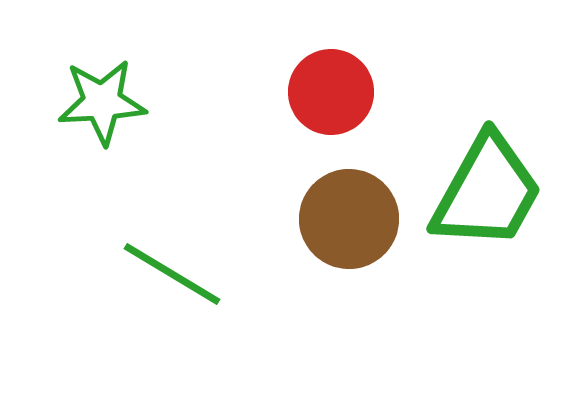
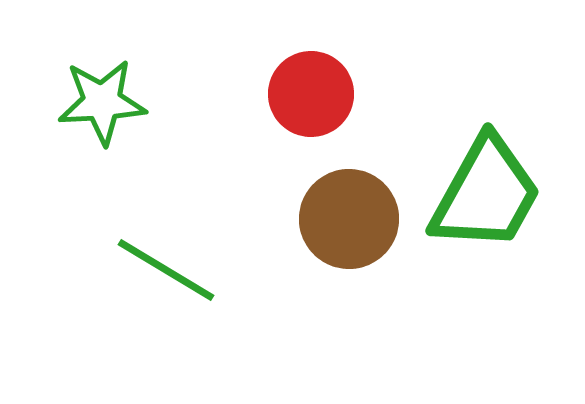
red circle: moved 20 px left, 2 px down
green trapezoid: moved 1 px left, 2 px down
green line: moved 6 px left, 4 px up
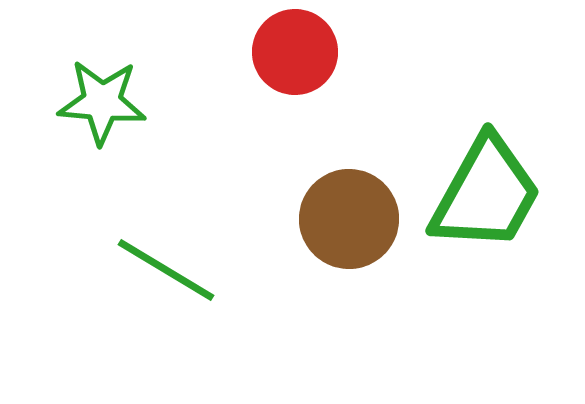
red circle: moved 16 px left, 42 px up
green star: rotated 8 degrees clockwise
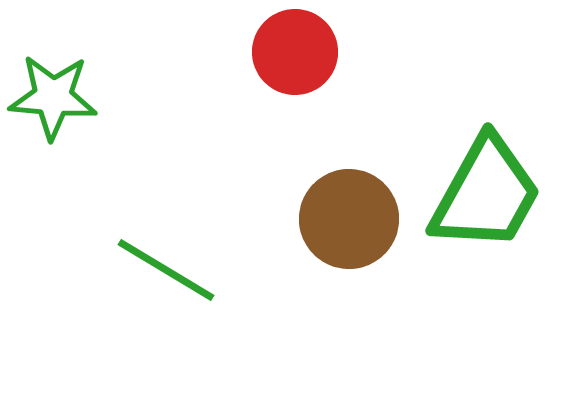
green star: moved 49 px left, 5 px up
